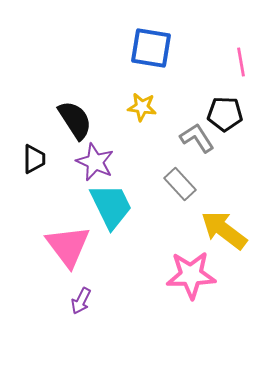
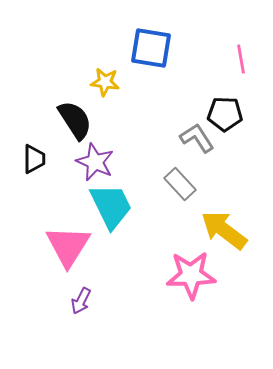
pink line: moved 3 px up
yellow star: moved 37 px left, 25 px up
pink triangle: rotated 9 degrees clockwise
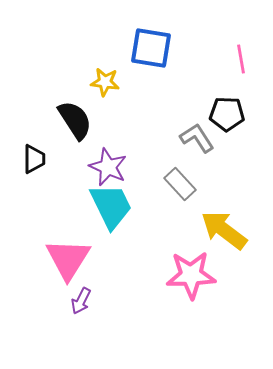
black pentagon: moved 2 px right
purple star: moved 13 px right, 5 px down
pink triangle: moved 13 px down
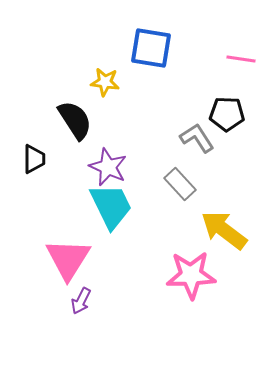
pink line: rotated 72 degrees counterclockwise
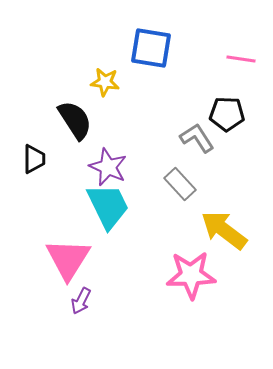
cyan trapezoid: moved 3 px left
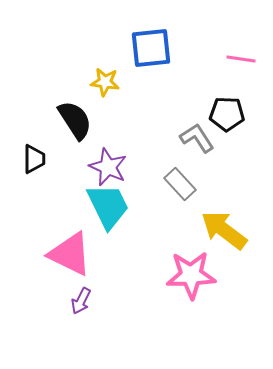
blue square: rotated 15 degrees counterclockwise
pink triangle: moved 2 px right, 5 px up; rotated 36 degrees counterclockwise
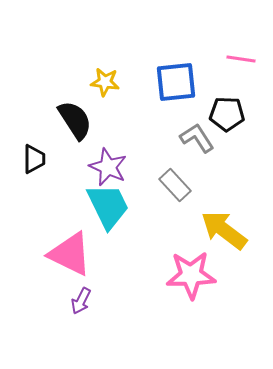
blue square: moved 25 px right, 34 px down
gray rectangle: moved 5 px left, 1 px down
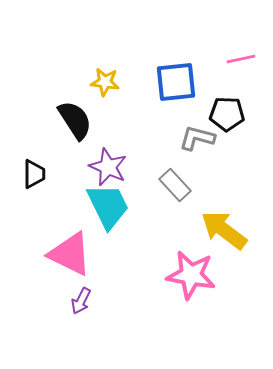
pink line: rotated 20 degrees counterclockwise
gray L-shape: rotated 42 degrees counterclockwise
black trapezoid: moved 15 px down
pink star: rotated 12 degrees clockwise
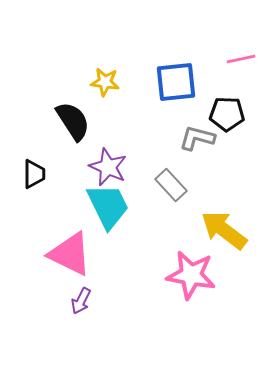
black semicircle: moved 2 px left, 1 px down
gray rectangle: moved 4 px left
